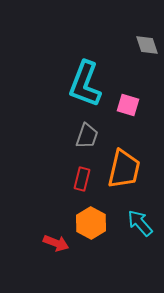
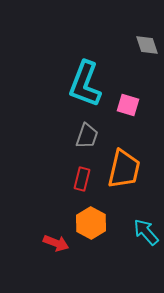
cyan arrow: moved 6 px right, 9 px down
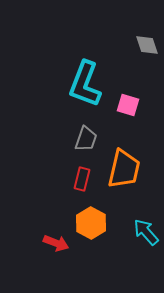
gray trapezoid: moved 1 px left, 3 px down
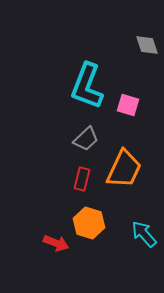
cyan L-shape: moved 2 px right, 2 px down
gray trapezoid: rotated 28 degrees clockwise
orange trapezoid: rotated 12 degrees clockwise
orange hexagon: moved 2 px left; rotated 12 degrees counterclockwise
cyan arrow: moved 2 px left, 2 px down
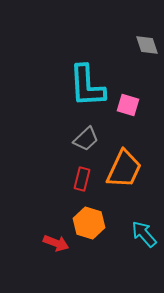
cyan L-shape: rotated 24 degrees counterclockwise
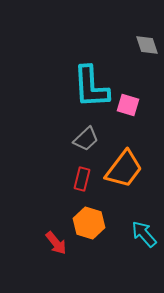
cyan L-shape: moved 4 px right, 1 px down
orange trapezoid: rotated 12 degrees clockwise
red arrow: rotated 30 degrees clockwise
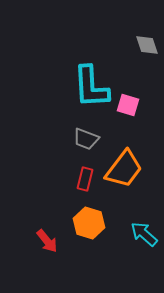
gray trapezoid: rotated 64 degrees clockwise
red rectangle: moved 3 px right
cyan arrow: rotated 8 degrees counterclockwise
red arrow: moved 9 px left, 2 px up
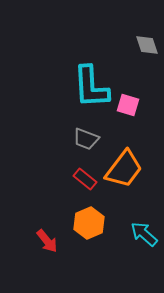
red rectangle: rotated 65 degrees counterclockwise
orange hexagon: rotated 20 degrees clockwise
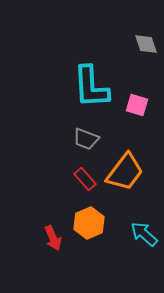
gray diamond: moved 1 px left, 1 px up
pink square: moved 9 px right
orange trapezoid: moved 1 px right, 3 px down
red rectangle: rotated 10 degrees clockwise
red arrow: moved 6 px right, 3 px up; rotated 15 degrees clockwise
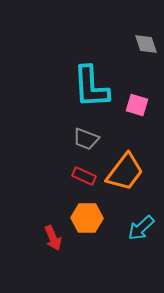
red rectangle: moved 1 px left, 3 px up; rotated 25 degrees counterclockwise
orange hexagon: moved 2 px left, 5 px up; rotated 24 degrees clockwise
cyan arrow: moved 3 px left, 6 px up; rotated 84 degrees counterclockwise
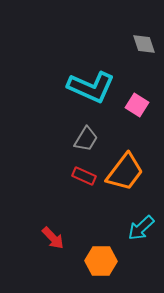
gray diamond: moved 2 px left
cyan L-shape: rotated 63 degrees counterclockwise
pink square: rotated 15 degrees clockwise
gray trapezoid: rotated 80 degrees counterclockwise
orange hexagon: moved 14 px right, 43 px down
red arrow: rotated 20 degrees counterclockwise
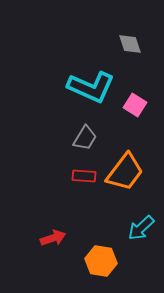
gray diamond: moved 14 px left
pink square: moved 2 px left
gray trapezoid: moved 1 px left, 1 px up
red rectangle: rotated 20 degrees counterclockwise
red arrow: rotated 65 degrees counterclockwise
orange hexagon: rotated 8 degrees clockwise
